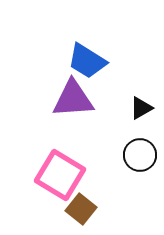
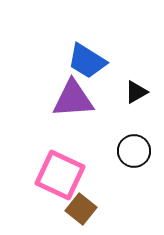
black triangle: moved 5 px left, 16 px up
black circle: moved 6 px left, 4 px up
pink square: rotated 6 degrees counterclockwise
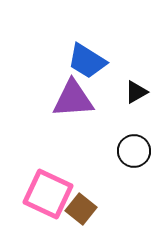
pink square: moved 12 px left, 19 px down
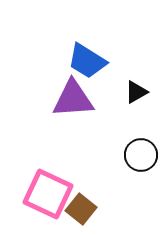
black circle: moved 7 px right, 4 px down
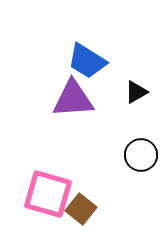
pink square: rotated 9 degrees counterclockwise
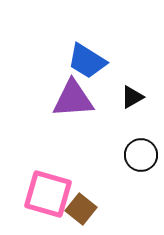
black triangle: moved 4 px left, 5 px down
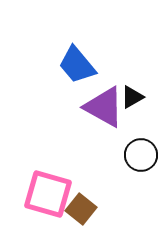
blue trapezoid: moved 10 px left, 4 px down; rotated 18 degrees clockwise
purple triangle: moved 31 px right, 8 px down; rotated 33 degrees clockwise
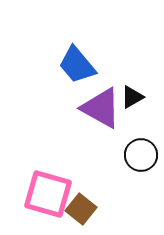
purple triangle: moved 3 px left, 1 px down
